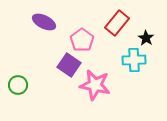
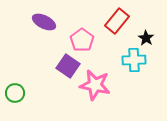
red rectangle: moved 2 px up
purple square: moved 1 px left, 1 px down
green circle: moved 3 px left, 8 px down
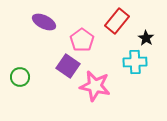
cyan cross: moved 1 px right, 2 px down
pink star: moved 1 px down
green circle: moved 5 px right, 16 px up
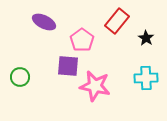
cyan cross: moved 11 px right, 16 px down
purple square: rotated 30 degrees counterclockwise
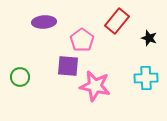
purple ellipse: rotated 30 degrees counterclockwise
black star: moved 3 px right; rotated 14 degrees counterclockwise
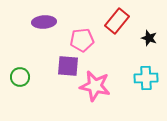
pink pentagon: rotated 30 degrees clockwise
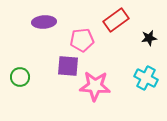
red rectangle: moved 1 px left, 1 px up; rotated 15 degrees clockwise
black star: rotated 28 degrees counterclockwise
cyan cross: rotated 30 degrees clockwise
pink star: rotated 8 degrees counterclockwise
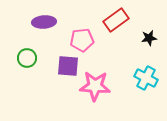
green circle: moved 7 px right, 19 px up
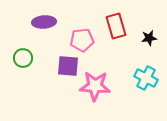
red rectangle: moved 6 px down; rotated 70 degrees counterclockwise
green circle: moved 4 px left
